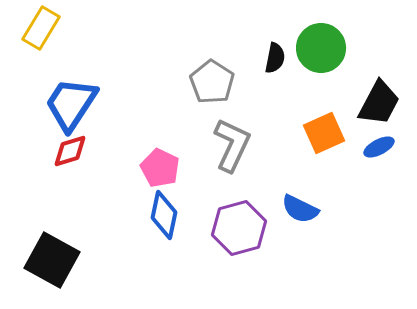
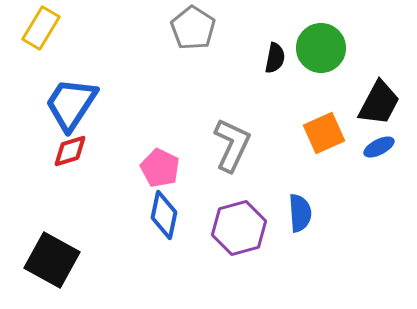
gray pentagon: moved 19 px left, 54 px up
blue semicircle: moved 4 px down; rotated 120 degrees counterclockwise
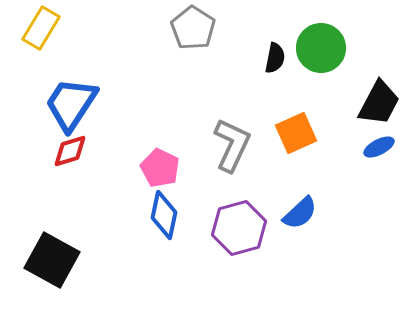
orange square: moved 28 px left
blue semicircle: rotated 51 degrees clockwise
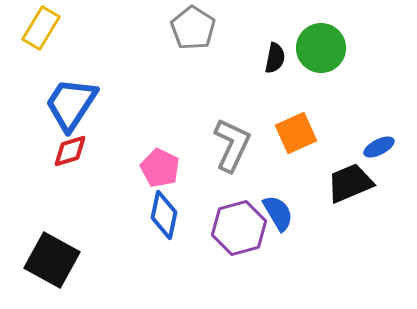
black trapezoid: moved 29 px left, 80 px down; rotated 141 degrees counterclockwise
blue semicircle: moved 22 px left; rotated 78 degrees counterclockwise
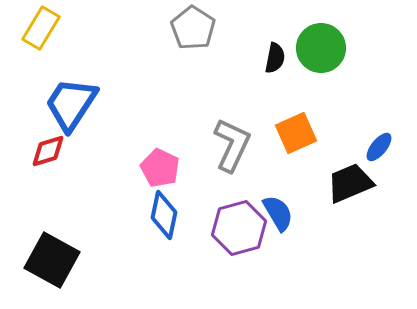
blue ellipse: rotated 24 degrees counterclockwise
red diamond: moved 22 px left
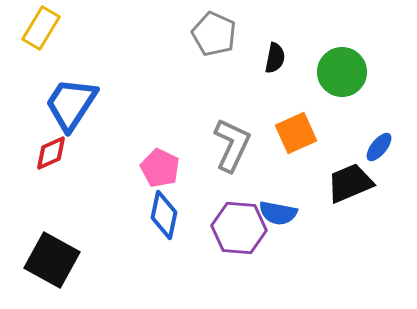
gray pentagon: moved 21 px right, 6 px down; rotated 9 degrees counterclockwise
green circle: moved 21 px right, 24 px down
red diamond: moved 3 px right, 2 px down; rotated 6 degrees counterclockwise
blue semicircle: rotated 132 degrees clockwise
purple hexagon: rotated 20 degrees clockwise
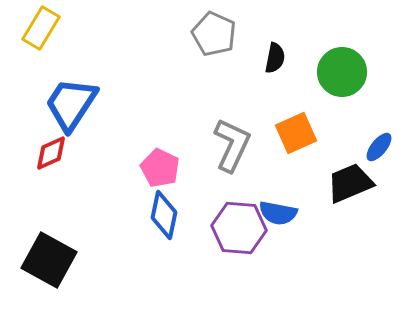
black square: moved 3 px left
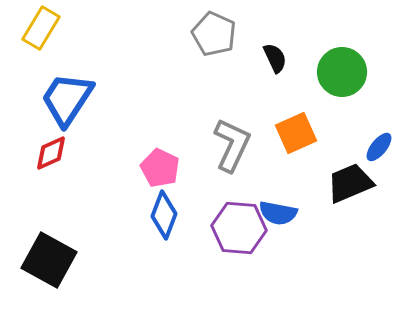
black semicircle: rotated 36 degrees counterclockwise
blue trapezoid: moved 4 px left, 5 px up
blue diamond: rotated 9 degrees clockwise
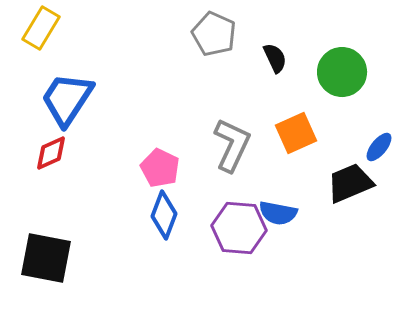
black square: moved 3 px left, 2 px up; rotated 18 degrees counterclockwise
